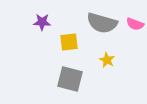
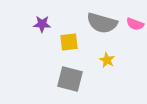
purple star: moved 2 px down
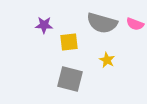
purple star: moved 2 px right, 1 px down
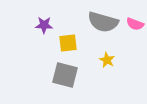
gray semicircle: moved 1 px right, 1 px up
yellow square: moved 1 px left, 1 px down
gray square: moved 5 px left, 4 px up
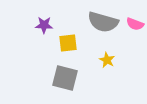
gray square: moved 3 px down
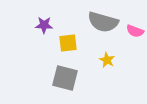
pink semicircle: moved 7 px down
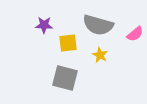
gray semicircle: moved 5 px left, 3 px down
pink semicircle: moved 3 px down; rotated 60 degrees counterclockwise
yellow star: moved 7 px left, 5 px up
